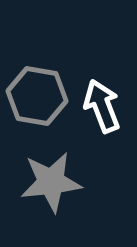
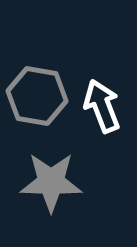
gray star: rotated 8 degrees clockwise
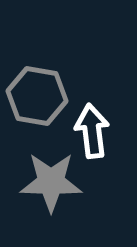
white arrow: moved 10 px left, 25 px down; rotated 14 degrees clockwise
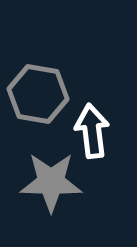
gray hexagon: moved 1 px right, 2 px up
